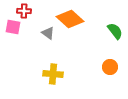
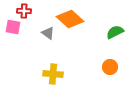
green semicircle: moved 1 px down; rotated 78 degrees counterclockwise
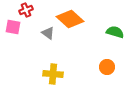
red cross: moved 2 px right, 1 px up; rotated 24 degrees counterclockwise
green semicircle: rotated 42 degrees clockwise
orange circle: moved 3 px left
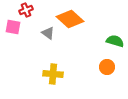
green semicircle: moved 9 px down
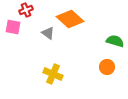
yellow cross: rotated 18 degrees clockwise
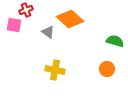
pink square: moved 1 px right, 2 px up
gray triangle: moved 1 px up
orange circle: moved 2 px down
yellow cross: moved 2 px right, 4 px up; rotated 12 degrees counterclockwise
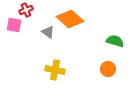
orange circle: moved 1 px right
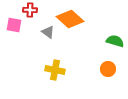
red cross: moved 4 px right; rotated 24 degrees clockwise
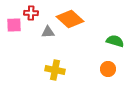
red cross: moved 1 px right, 3 px down
pink square: rotated 14 degrees counterclockwise
gray triangle: rotated 40 degrees counterclockwise
